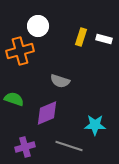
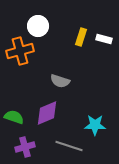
green semicircle: moved 18 px down
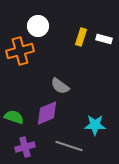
gray semicircle: moved 5 px down; rotated 18 degrees clockwise
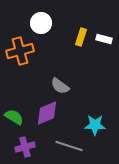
white circle: moved 3 px right, 3 px up
green semicircle: rotated 12 degrees clockwise
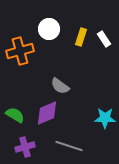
white circle: moved 8 px right, 6 px down
white rectangle: rotated 42 degrees clockwise
green semicircle: moved 1 px right, 2 px up
cyan star: moved 10 px right, 7 px up
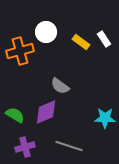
white circle: moved 3 px left, 3 px down
yellow rectangle: moved 5 px down; rotated 72 degrees counterclockwise
purple diamond: moved 1 px left, 1 px up
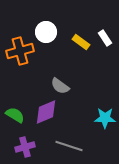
white rectangle: moved 1 px right, 1 px up
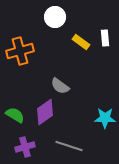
white circle: moved 9 px right, 15 px up
white rectangle: rotated 28 degrees clockwise
purple diamond: moved 1 px left; rotated 12 degrees counterclockwise
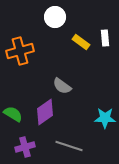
gray semicircle: moved 2 px right
green semicircle: moved 2 px left, 1 px up
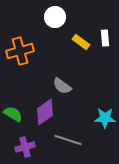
gray line: moved 1 px left, 6 px up
